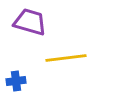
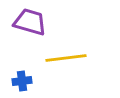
blue cross: moved 6 px right
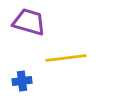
purple trapezoid: moved 1 px left
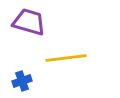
blue cross: rotated 12 degrees counterclockwise
